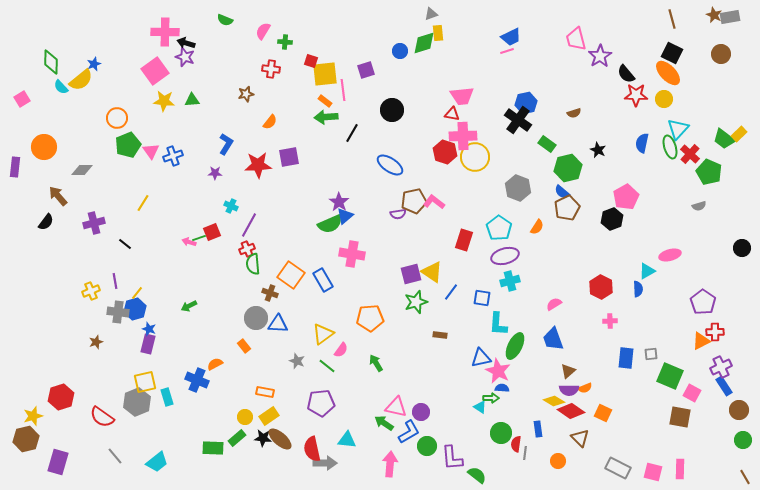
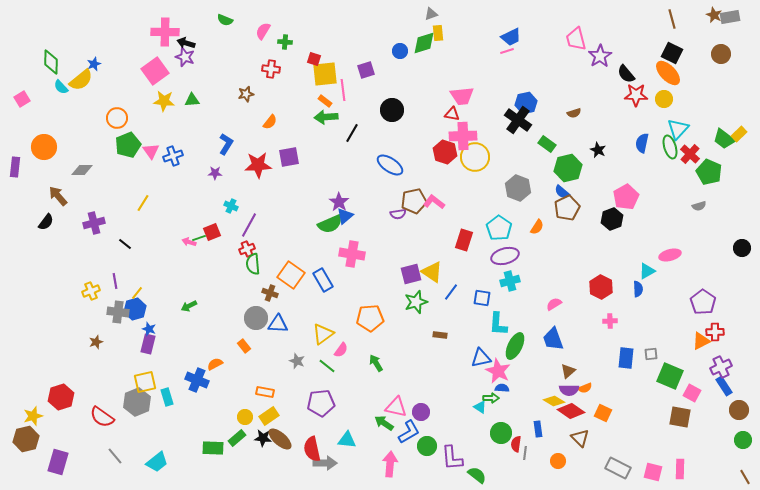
red square at (311, 61): moved 3 px right, 2 px up
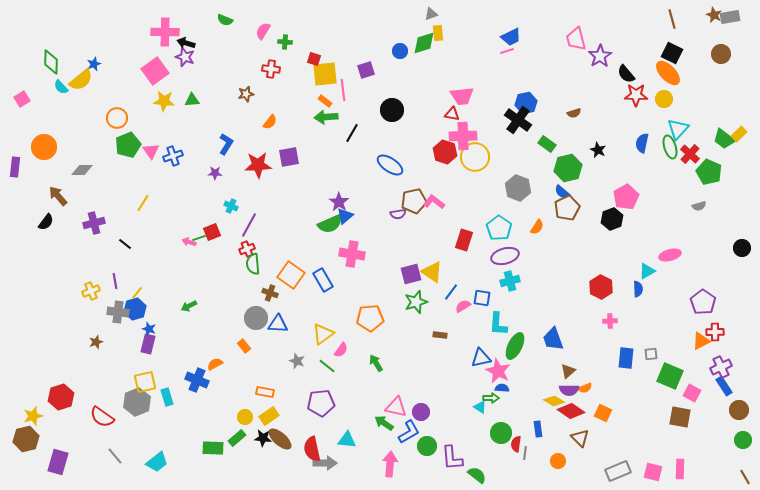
pink semicircle at (554, 304): moved 91 px left, 2 px down
gray rectangle at (618, 468): moved 3 px down; rotated 50 degrees counterclockwise
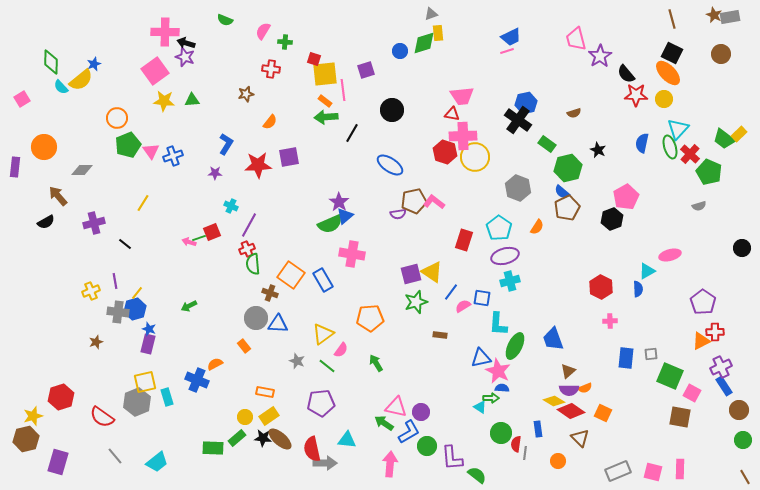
black semicircle at (46, 222): rotated 24 degrees clockwise
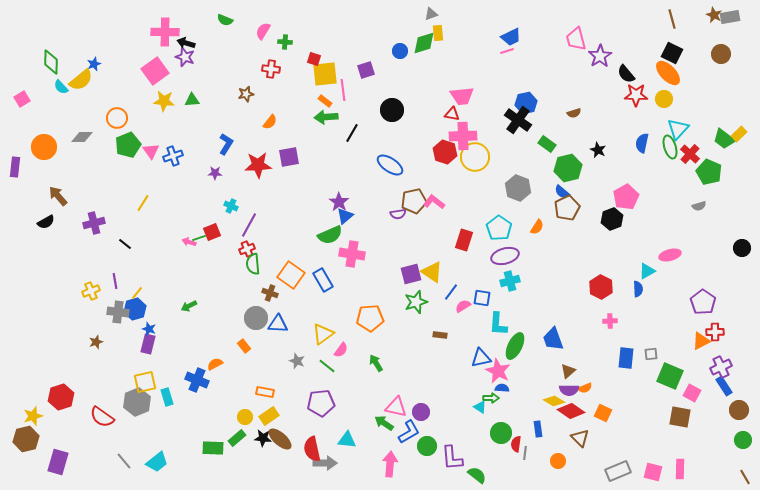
gray diamond at (82, 170): moved 33 px up
green semicircle at (330, 224): moved 11 px down
gray line at (115, 456): moved 9 px right, 5 px down
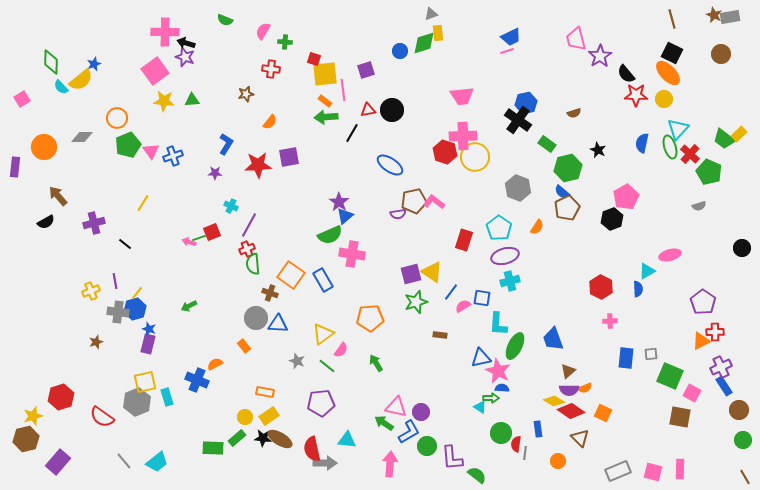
red triangle at (452, 114): moved 84 px left, 4 px up; rotated 21 degrees counterclockwise
brown ellipse at (280, 439): rotated 10 degrees counterclockwise
purple rectangle at (58, 462): rotated 25 degrees clockwise
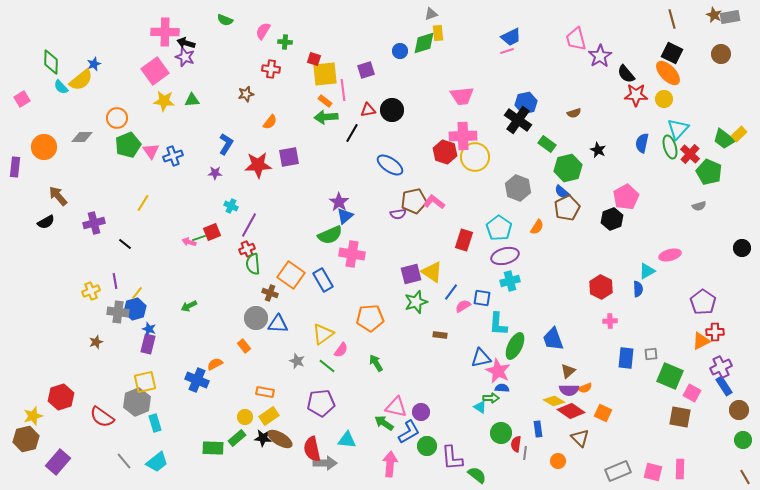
cyan rectangle at (167, 397): moved 12 px left, 26 px down
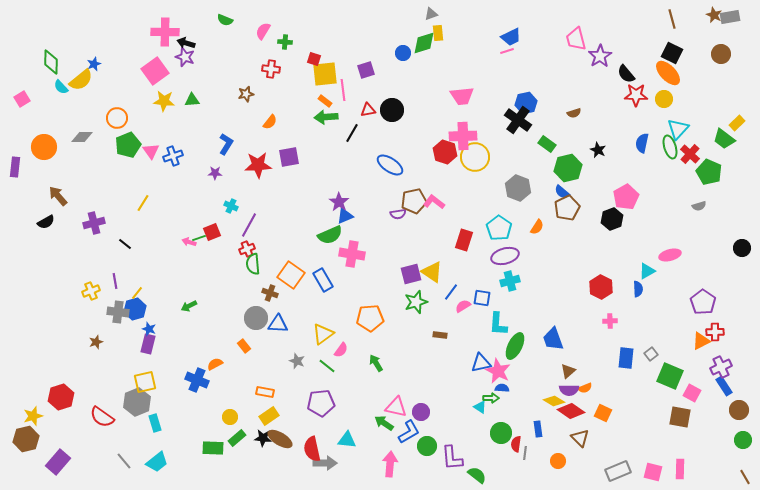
blue circle at (400, 51): moved 3 px right, 2 px down
yellow rectangle at (739, 134): moved 2 px left, 11 px up
blue triangle at (345, 216): rotated 18 degrees clockwise
gray square at (651, 354): rotated 32 degrees counterclockwise
blue triangle at (481, 358): moved 5 px down
yellow circle at (245, 417): moved 15 px left
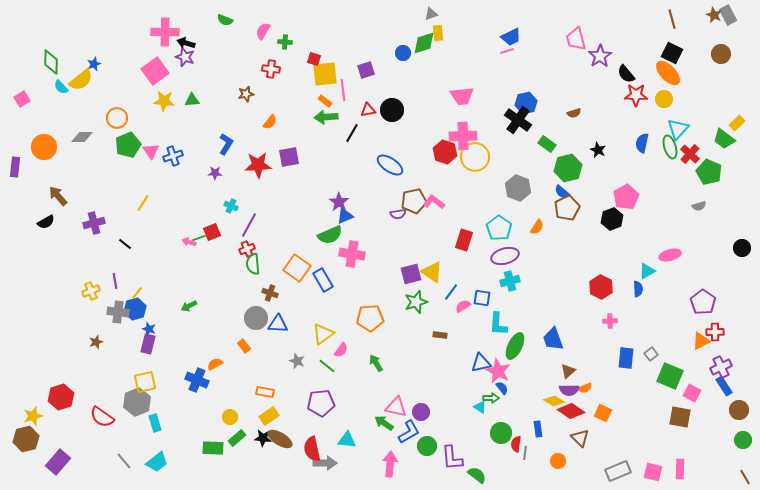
gray rectangle at (730, 17): moved 2 px left, 2 px up; rotated 72 degrees clockwise
orange square at (291, 275): moved 6 px right, 7 px up
blue semicircle at (502, 388): rotated 48 degrees clockwise
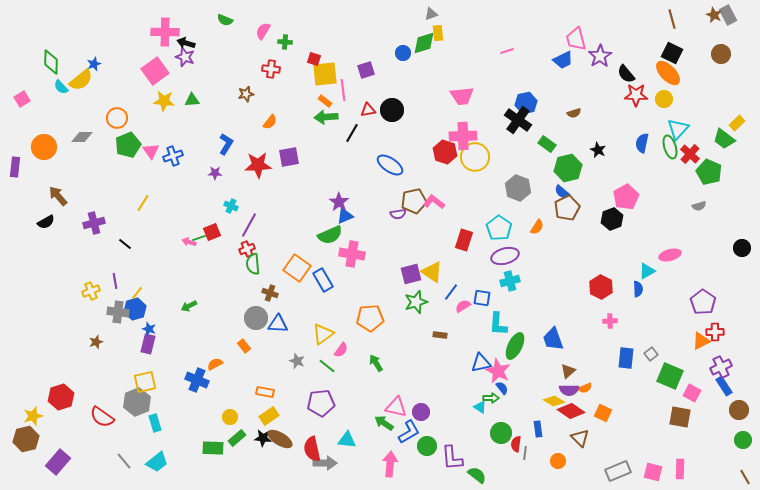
blue trapezoid at (511, 37): moved 52 px right, 23 px down
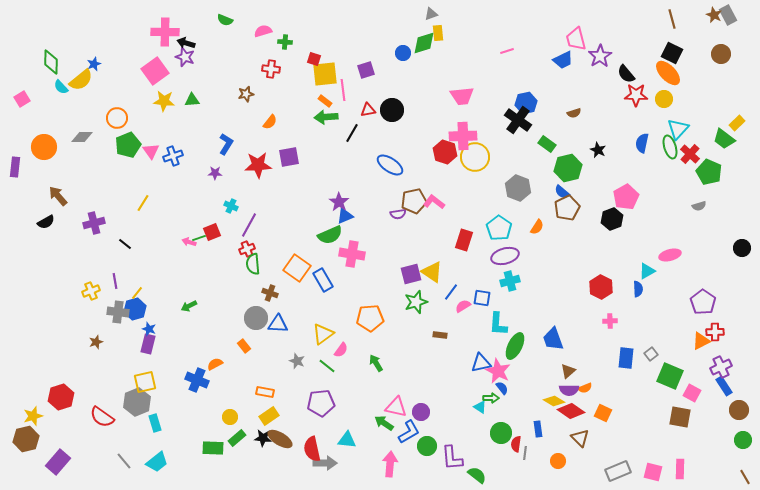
pink semicircle at (263, 31): rotated 42 degrees clockwise
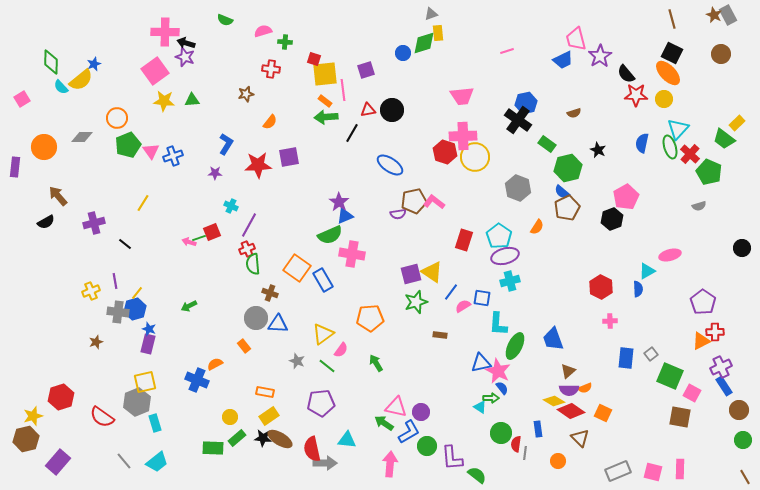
cyan pentagon at (499, 228): moved 8 px down
